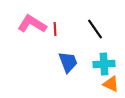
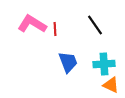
black line: moved 4 px up
orange triangle: moved 1 px down
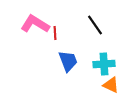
pink L-shape: moved 3 px right
red line: moved 4 px down
blue trapezoid: moved 1 px up
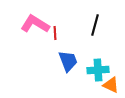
black line: rotated 50 degrees clockwise
cyan cross: moved 6 px left, 6 px down
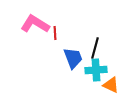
black line: moved 23 px down
blue trapezoid: moved 5 px right, 3 px up
cyan cross: moved 2 px left
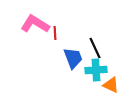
black line: rotated 40 degrees counterclockwise
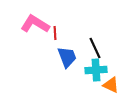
blue trapezoid: moved 6 px left, 1 px up
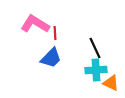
blue trapezoid: moved 16 px left, 1 px down; rotated 65 degrees clockwise
orange triangle: moved 2 px up
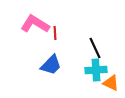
blue trapezoid: moved 7 px down
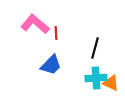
pink L-shape: rotated 8 degrees clockwise
red line: moved 1 px right
black line: rotated 40 degrees clockwise
cyan cross: moved 8 px down
